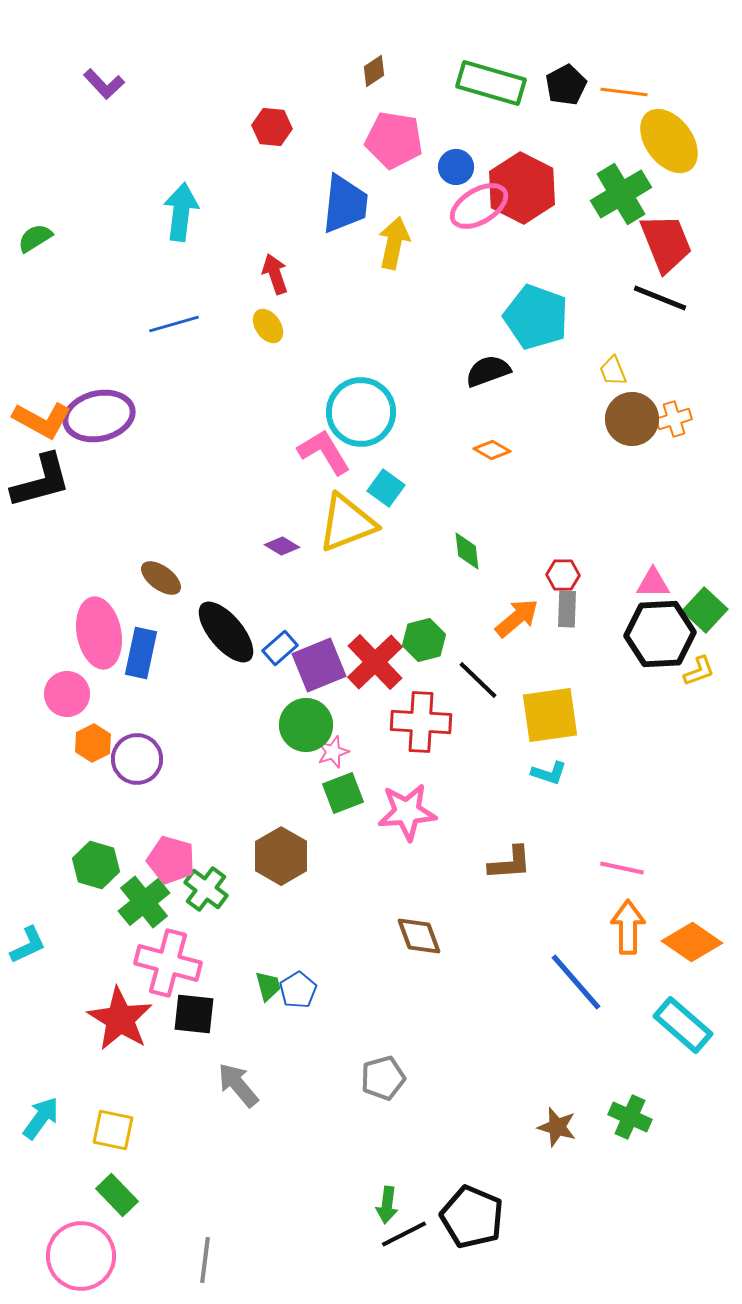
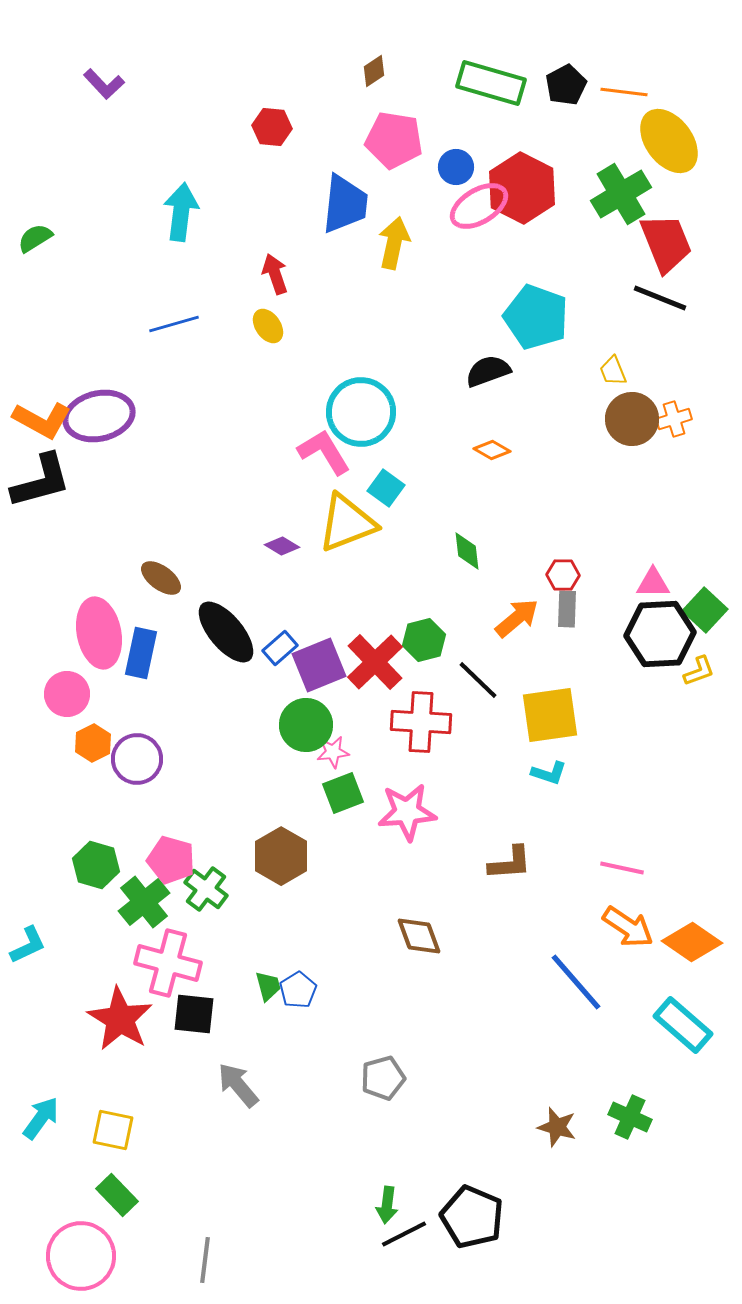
pink star at (333, 752): rotated 12 degrees clockwise
orange arrow at (628, 927): rotated 124 degrees clockwise
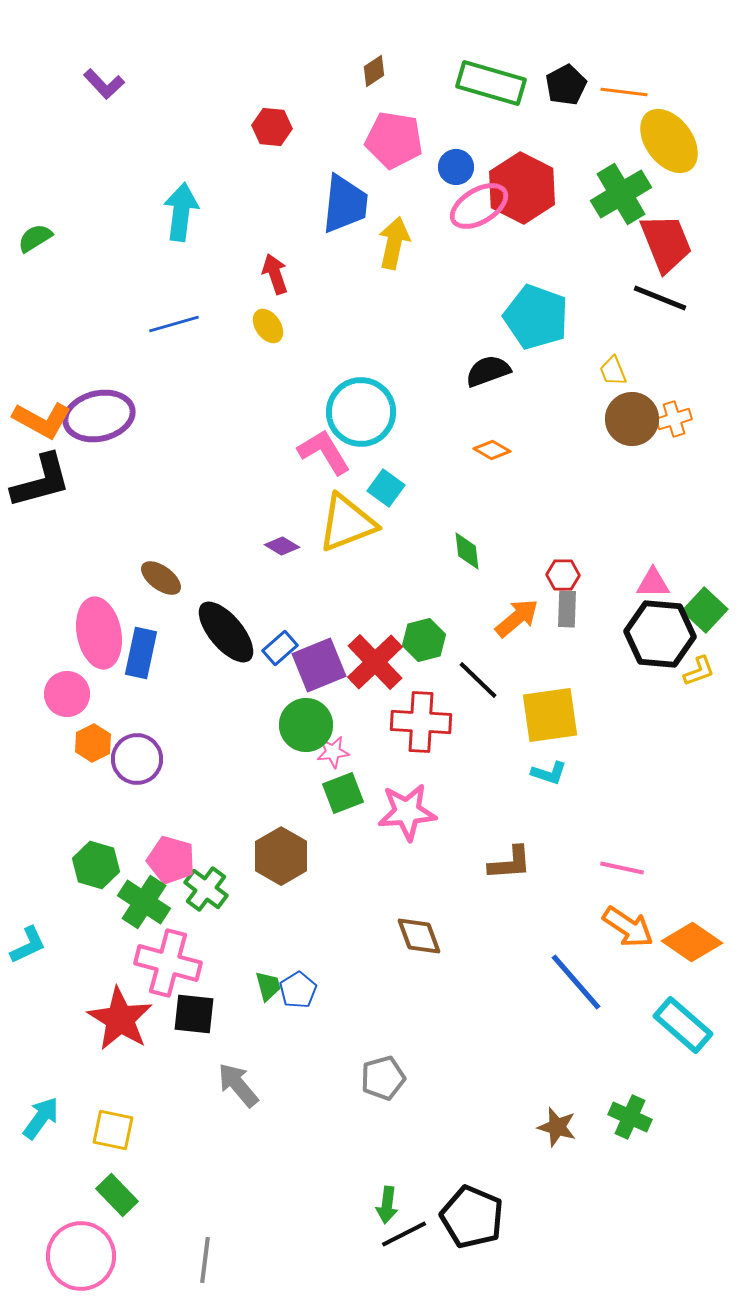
black hexagon at (660, 634): rotated 8 degrees clockwise
green cross at (144, 902): rotated 18 degrees counterclockwise
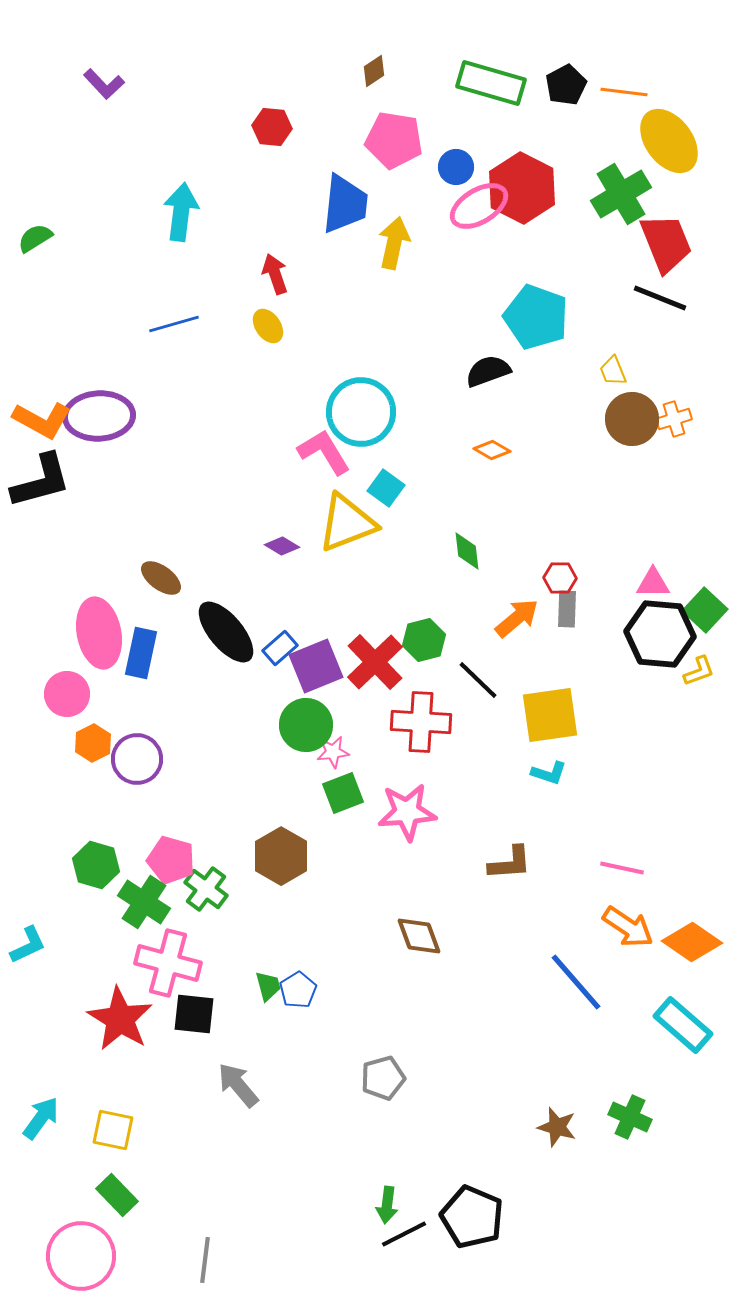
purple ellipse at (99, 416): rotated 10 degrees clockwise
red hexagon at (563, 575): moved 3 px left, 3 px down
purple square at (319, 665): moved 3 px left, 1 px down
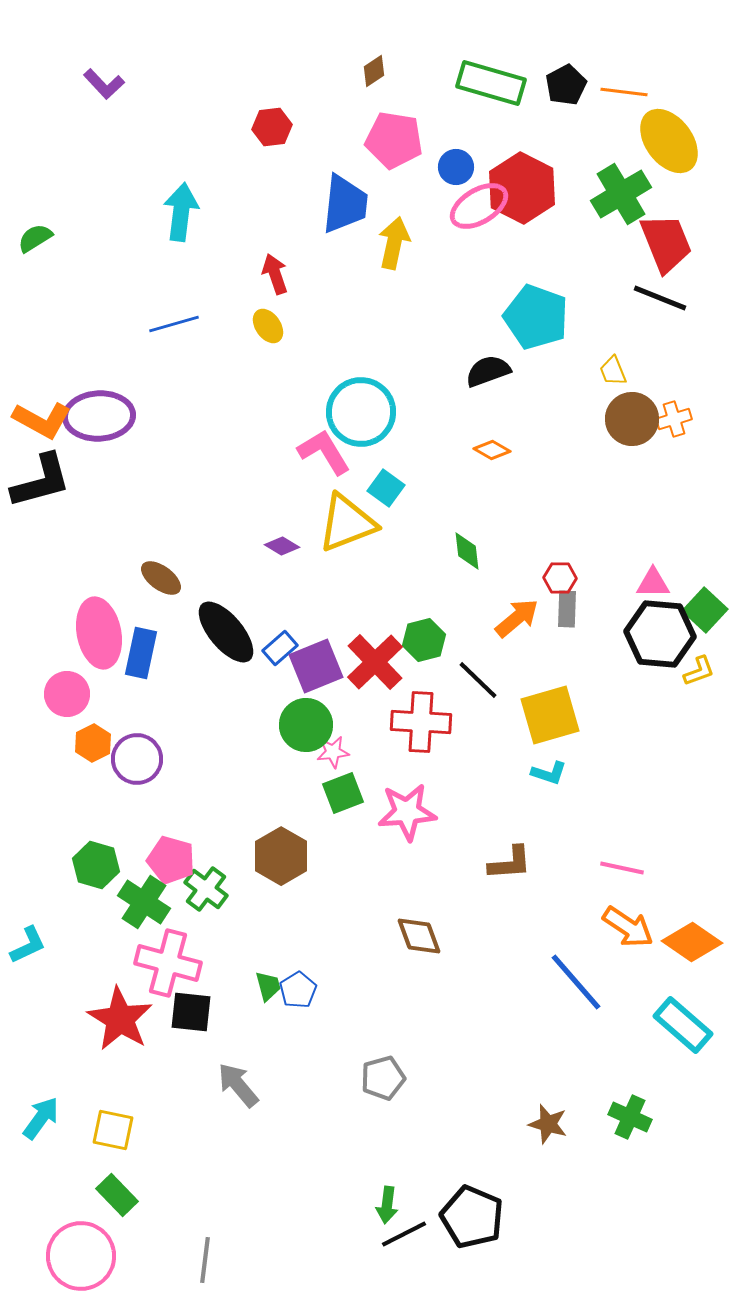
red hexagon at (272, 127): rotated 12 degrees counterclockwise
yellow square at (550, 715): rotated 8 degrees counterclockwise
black square at (194, 1014): moved 3 px left, 2 px up
brown star at (557, 1127): moved 9 px left, 3 px up
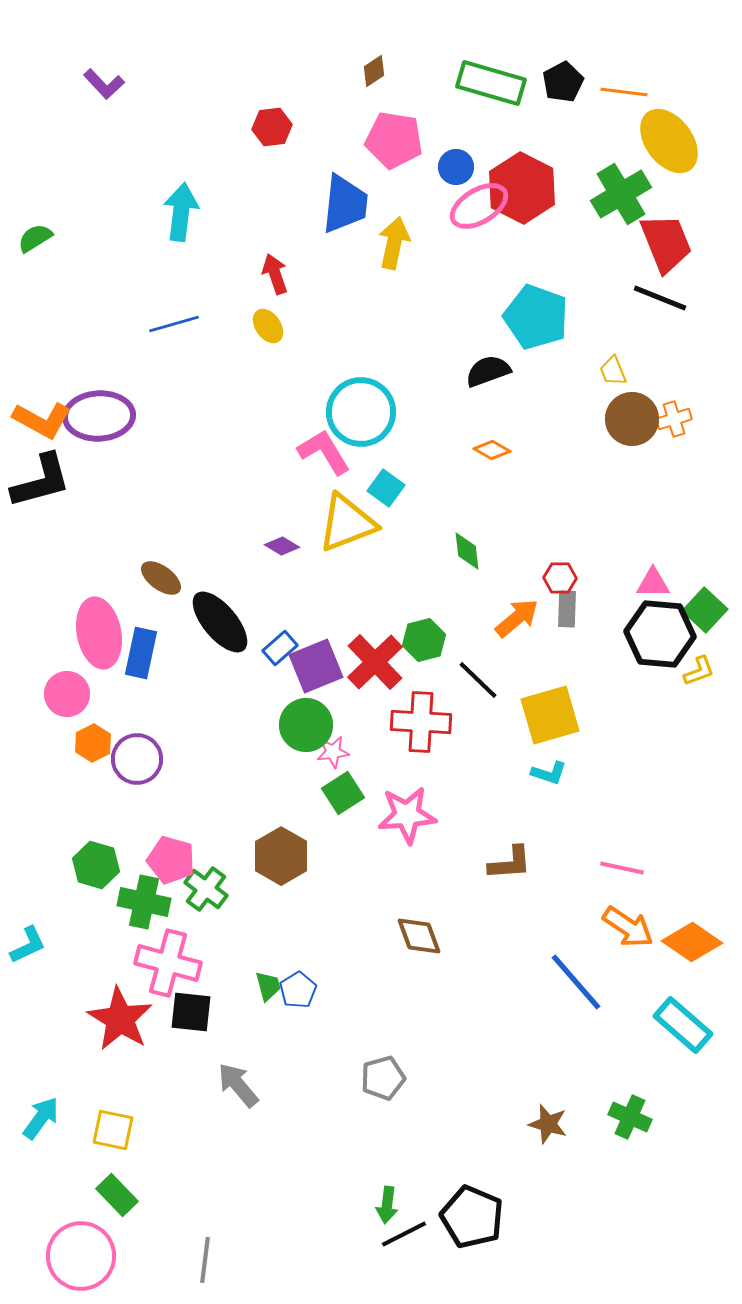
black pentagon at (566, 85): moved 3 px left, 3 px up
black ellipse at (226, 632): moved 6 px left, 10 px up
green square at (343, 793): rotated 12 degrees counterclockwise
pink star at (407, 812): moved 3 px down
green cross at (144, 902): rotated 21 degrees counterclockwise
